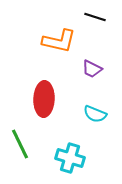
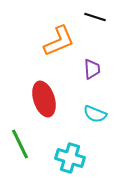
orange L-shape: rotated 36 degrees counterclockwise
purple trapezoid: rotated 120 degrees counterclockwise
red ellipse: rotated 20 degrees counterclockwise
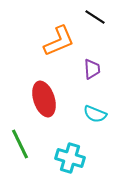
black line: rotated 15 degrees clockwise
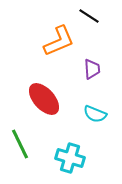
black line: moved 6 px left, 1 px up
red ellipse: rotated 24 degrees counterclockwise
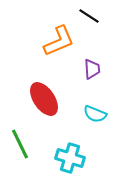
red ellipse: rotated 8 degrees clockwise
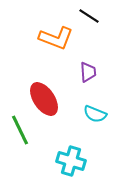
orange L-shape: moved 3 px left, 3 px up; rotated 44 degrees clockwise
purple trapezoid: moved 4 px left, 3 px down
green line: moved 14 px up
cyan cross: moved 1 px right, 3 px down
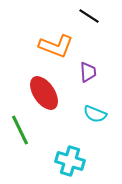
orange L-shape: moved 8 px down
red ellipse: moved 6 px up
cyan cross: moved 1 px left
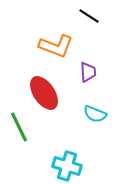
green line: moved 1 px left, 3 px up
cyan cross: moved 3 px left, 5 px down
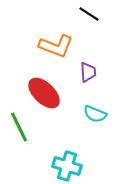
black line: moved 2 px up
red ellipse: rotated 12 degrees counterclockwise
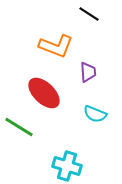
green line: rotated 32 degrees counterclockwise
